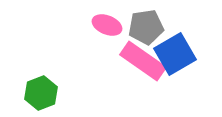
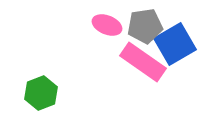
gray pentagon: moved 1 px left, 1 px up
blue square: moved 10 px up
pink rectangle: moved 1 px down
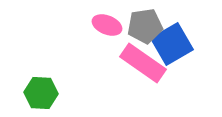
blue square: moved 3 px left
pink rectangle: moved 1 px down
green hexagon: rotated 24 degrees clockwise
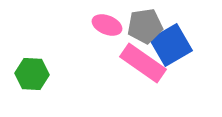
blue square: moved 1 px left, 1 px down
green hexagon: moved 9 px left, 19 px up
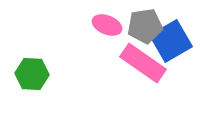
blue square: moved 4 px up
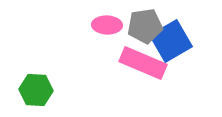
pink ellipse: rotated 20 degrees counterclockwise
pink rectangle: rotated 12 degrees counterclockwise
green hexagon: moved 4 px right, 16 px down
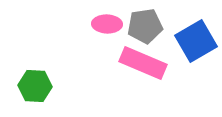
pink ellipse: moved 1 px up
blue square: moved 25 px right
green hexagon: moved 1 px left, 4 px up
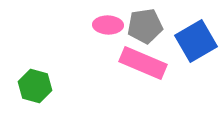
pink ellipse: moved 1 px right, 1 px down
green hexagon: rotated 12 degrees clockwise
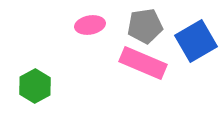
pink ellipse: moved 18 px left; rotated 12 degrees counterclockwise
green hexagon: rotated 16 degrees clockwise
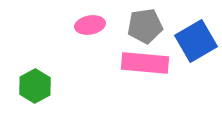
pink rectangle: moved 2 px right; rotated 18 degrees counterclockwise
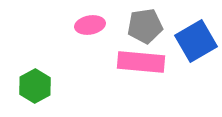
pink rectangle: moved 4 px left, 1 px up
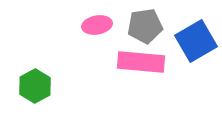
pink ellipse: moved 7 px right
